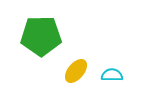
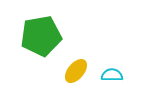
green pentagon: rotated 9 degrees counterclockwise
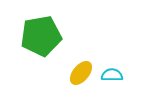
yellow ellipse: moved 5 px right, 2 px down
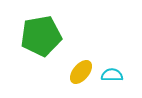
yellow ellipse: moved 1 px up
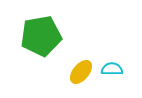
cyan semicircle: moved 6 px up
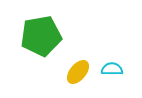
yellow ellipse: moved 3 px left
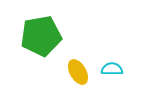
yellow ellipse: rotated 70 degrees counterclockwise
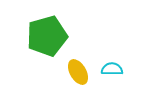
green pentagon: moved 6 px right; rotated 6 degrees counterclockwise
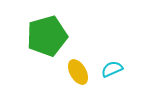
cyan semicircle: rotated 25 degrees counterclockwise
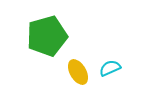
cyan semicircle: moved 2 px left, 1 px up
